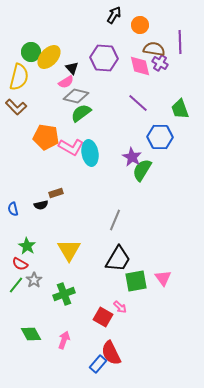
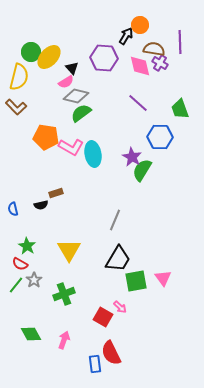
black arrow at (114, 15): moved 12 px right, 21 px down
cyan ellipse at (90, 153): moved 3 px right, 1 px down
blue rectangle at (98, 364): moved 3 px left; rotated 48 degrees counterclockwise
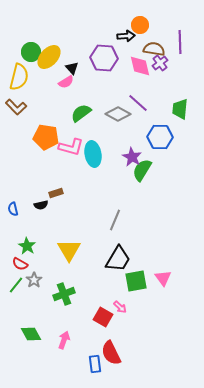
black arrow at (126, 36): rotated 54 degrees clockwise
purple cross at (160, 63): rotated 21 degrees clockwise
gray diamond at (76, 96): moved 42 px right, 18 px down; rotated 15 degrees clockwise
green trapezoid at (180, 109): rotated 25 degrees clockwise
pink L-shape at (71, 147): rotated 15 degrees counterclockwise
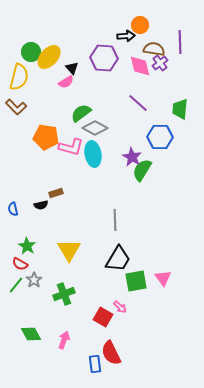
gray diamond at (118, 114): moved 23 px left, 14 px down
gray line at (115, 220): rotated 25 degrees counterclockwise
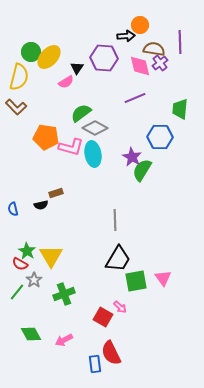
black triangle at (72, 68): moved 5 px right; rotated 16 degrees clockwise
purple line at (138, 103): moved 3 px left, 5 px up; rotated 65 degrees counterclockwise
green star at (27, 246): moved 5 px down
yellow triangle at (69, 250): moved 18 px left, 6 px down
green line at (16, 285): moved 1 px right, 7 px down
pink arrow at (64, 340): rotated 138 degrees counterclockwise
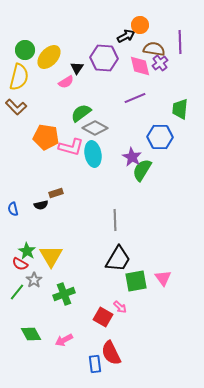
black arrow at (126, 36): rotated 24 degrees counterclockwise
green circle at (31, 52): moved 6 px left, 2 px up
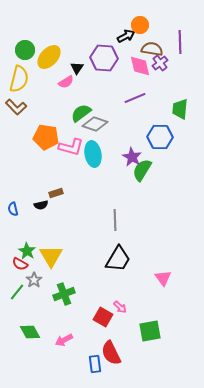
brown semicircle at (154, 49): moved 2 px left
yellow semicircle at (19, 77): moved 2 px down
gray diamond at (95, 128): moved 4 px up; rotated 10 degrees counterclockwise
green square at (136, 281): moved 14 px right, 50 px down
green diamond at (31, 334): moved 1 px left, 2 px up
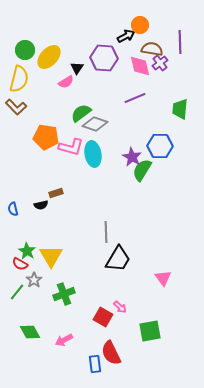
blue hexagon at (160, 137): moved 9 px down
gray line at (115, 220): moved 9 px left, 12 px down
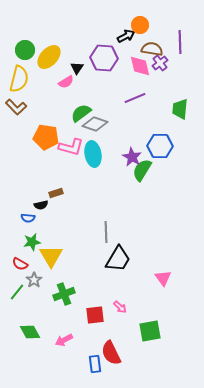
blue semicircle at (13, 209): moved 15 px right, 9 px down; rotated 72 degrees counterclockwise
green star at (27, 251): moved 5 px right, 9 px up; rotated 30 degrees clockwise
red square at (103, 317): moved 8 px left, 2 px up; rotated 36 degrees counterclockwise
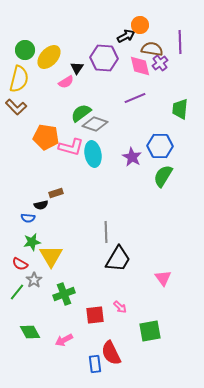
green semicircle at (142, 170): moved 21 px right, 6 px down
